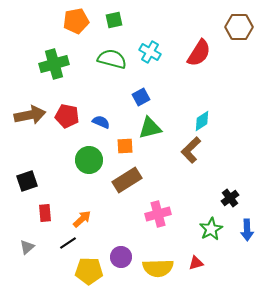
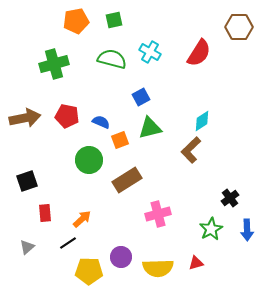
brown arrow: moved 5 px left, 3 px down
orange square: moved 5 px left, 6 px up; rotated 18 degrees counterclockwise
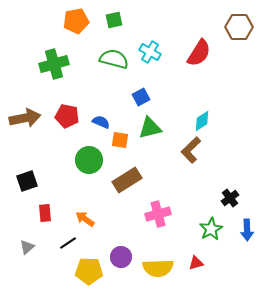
green semicircle: moved 2 px right
orange square: rotated 30 degrees clockwise
orange arrow: moved 3 px right; rotated 102 degrees counterclockwise
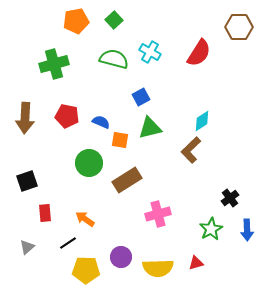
green square: rotated 30 degrees counterclockwise
brown arrow: rotated 104 degrees clockwise
green circle: moved 3 px down
yellow pentagon: moved 3 px left, 1 px up
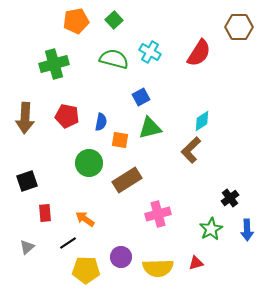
blue semicircle: rotated 78 degrees clockwise
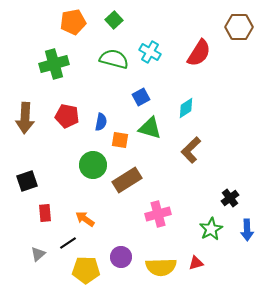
orange pentagon: moved 3 px left, 1 px down
cyan diamond: moved 16 px left, 13 px up
green triangle: rotated 30 degrees clockwise
green circle: moved 4 px right, 2 px down
gray triangle: moved 11 px right, 7 px down
yellow semicircle: moved 3 px right, 1 px up
